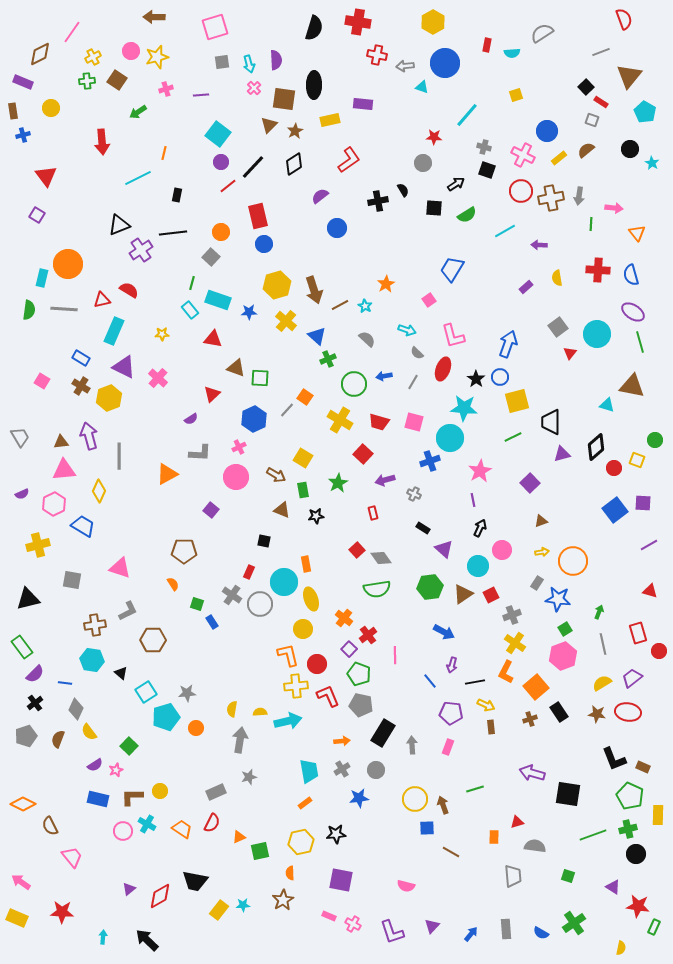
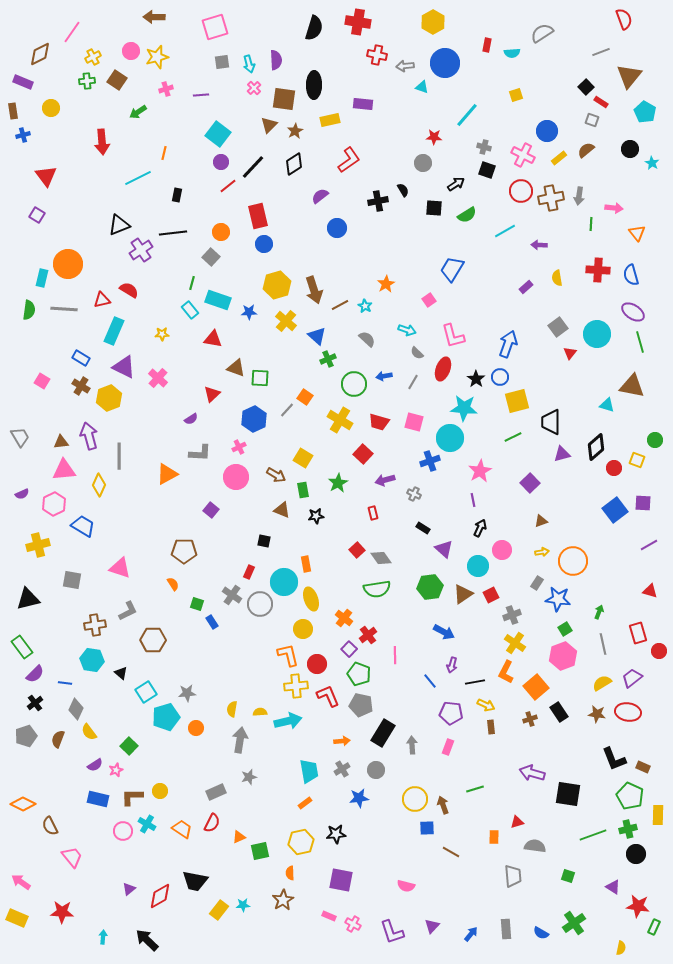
yellow diamond at (99, 491): moved 6 px up
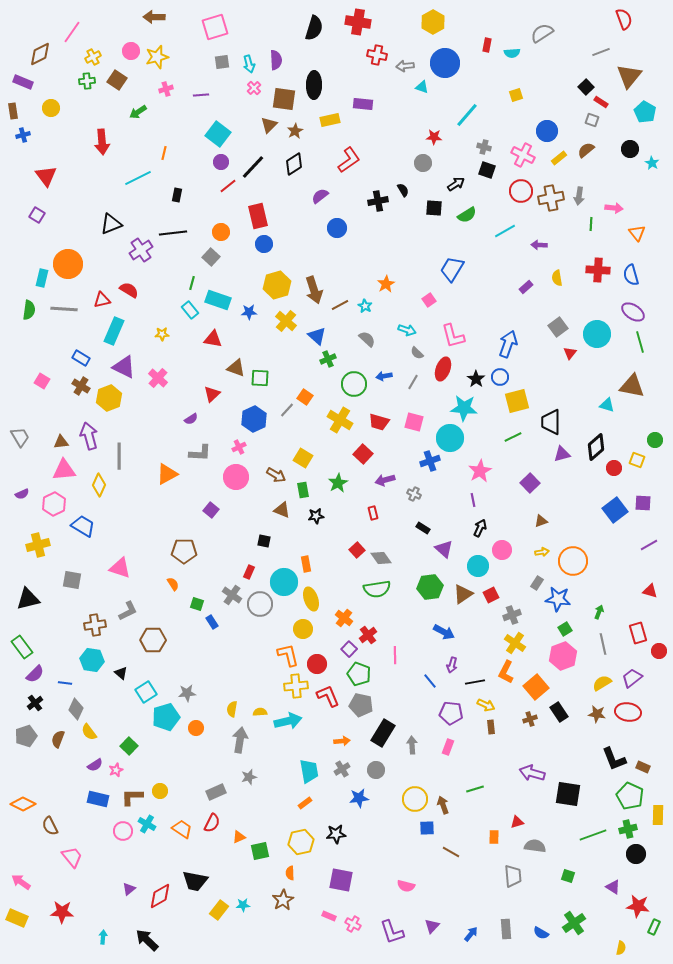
black triangle at (119, 225): moved 8 px left, 1 px up
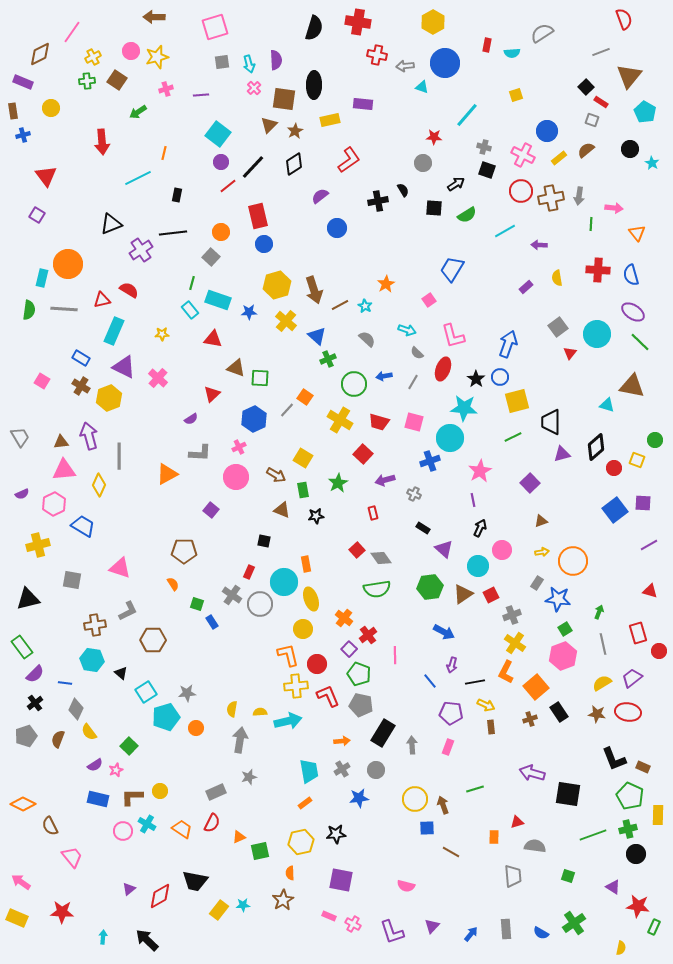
green line at (640, 342): rotated 30 degrees counterclockwise
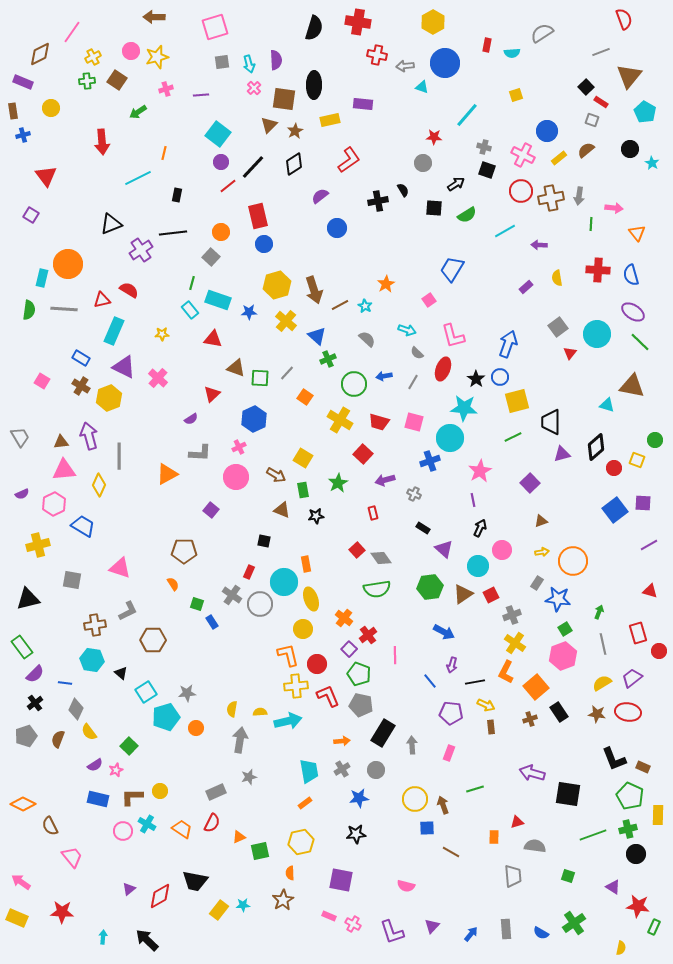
purple square at (37, 215): moved 6 px left
gray line at (287, 410): moved 37 px up
pink rectangle at (448, 747): moved 1 px right, 6 px down
black star at (336, 834): moved 20 px right
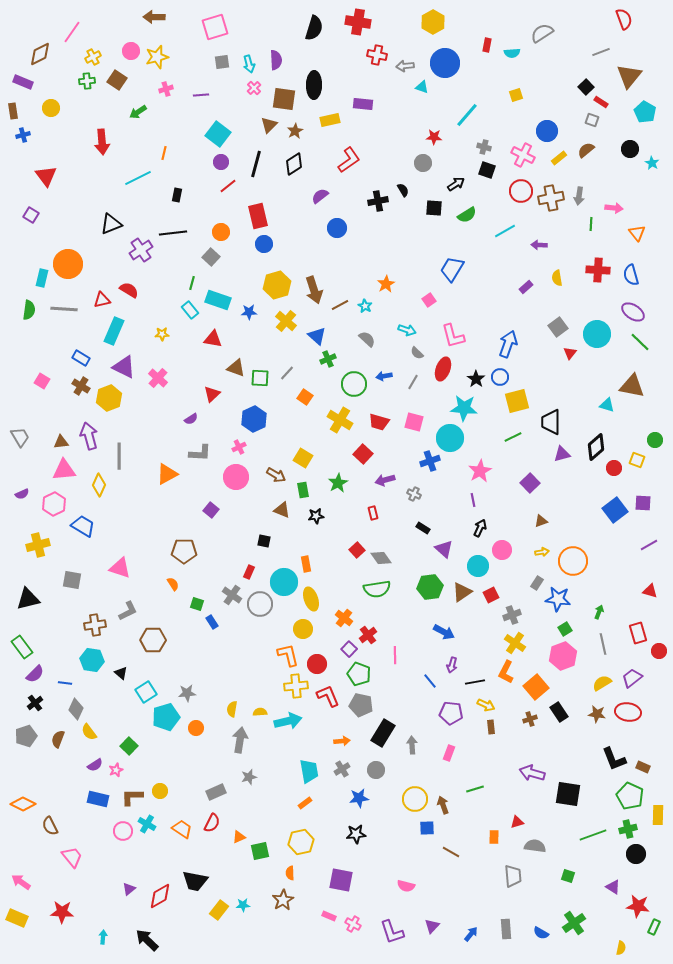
black line at (253, 167): moved 3 px right, 3 px up; rotated 28 degrees counterclockwise
brown triangle at (463, 594): moved 1 px left, 2 px up
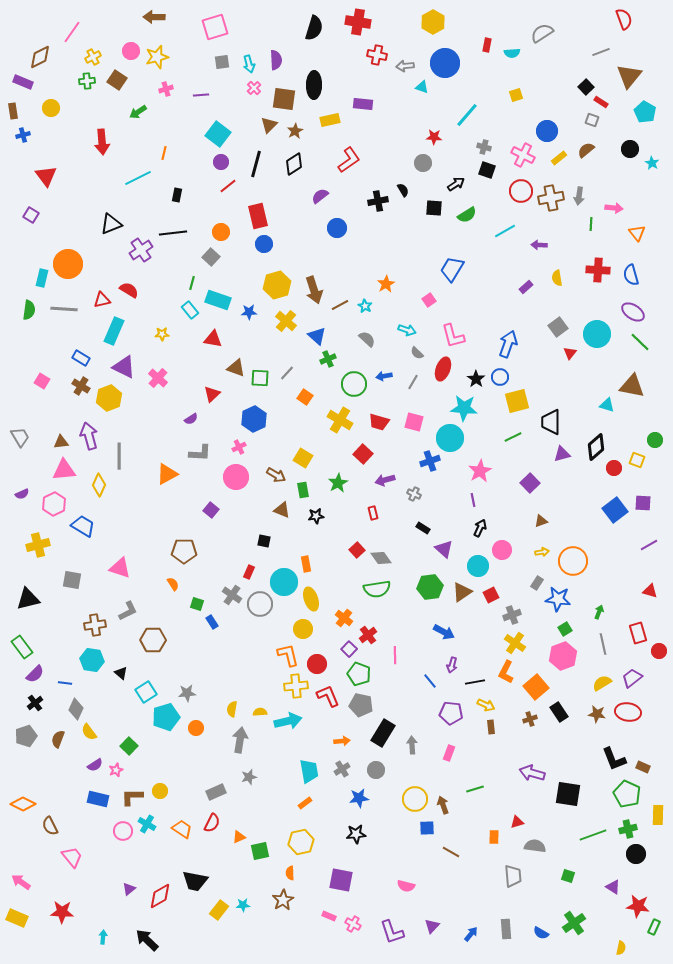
brown diamond at (40, 54): moved 3 px down
green pentagon at (630, 796): moved 3 px left, 2 px up
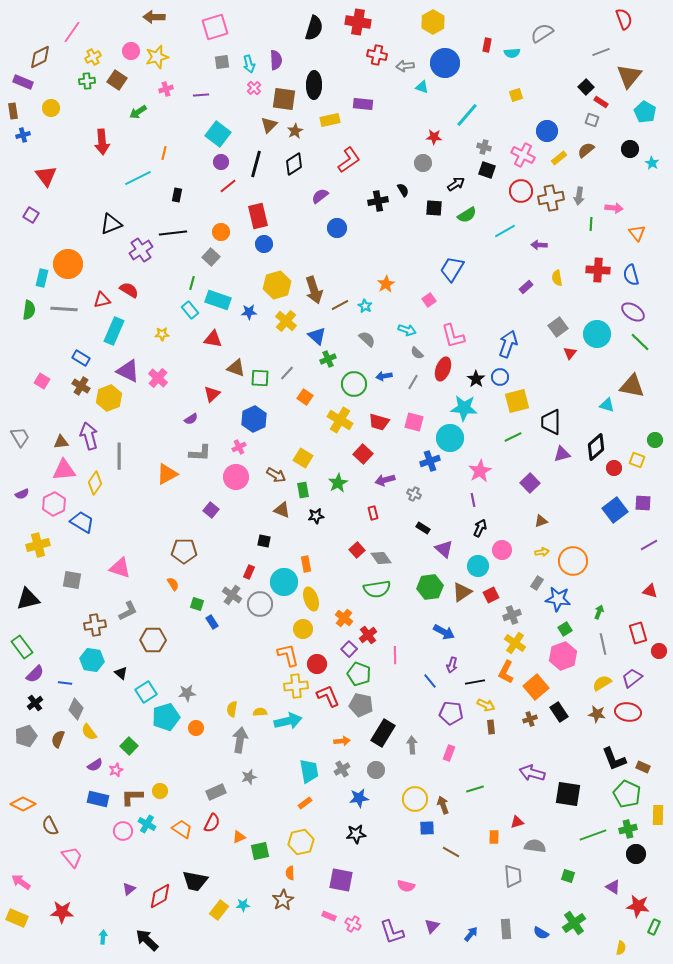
purple triangle at (124, 367): moved 4 px right, 4 px down
yellow diamond at (99, 485): moved 4 px left, 2 px up; rotated 10 degrees clockwise
blue trapezoid at (83, 526): moved 1 px left, 4 px up
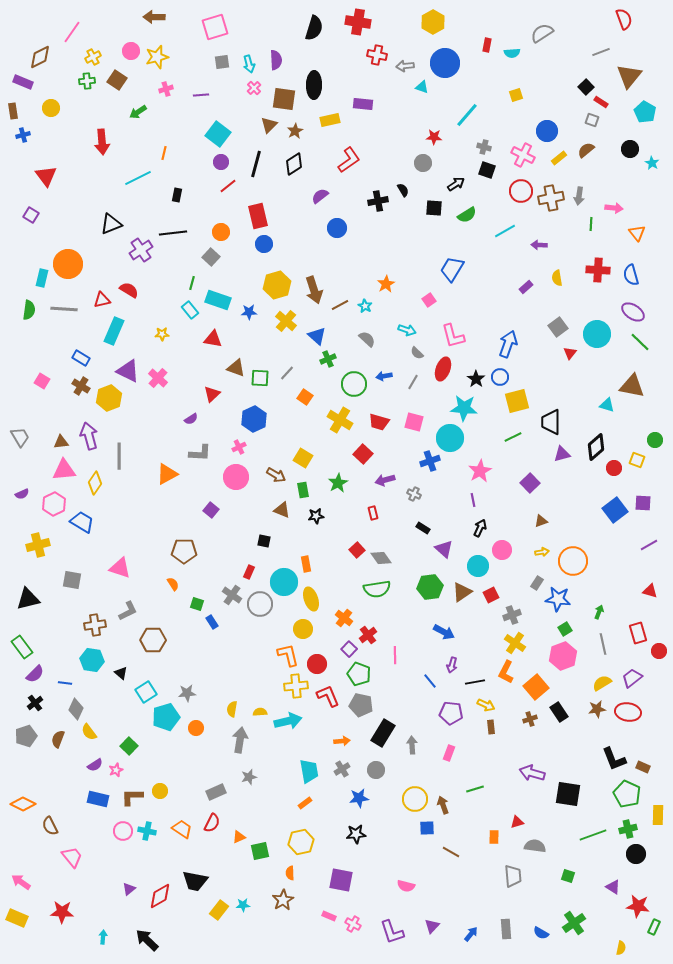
brown star at (597, 714): moved 5 px up; rotated 18 degrees counterclockwise
cyan cross at (147, 824): moved 7 px down; rotated 18 degrees counterclockwise
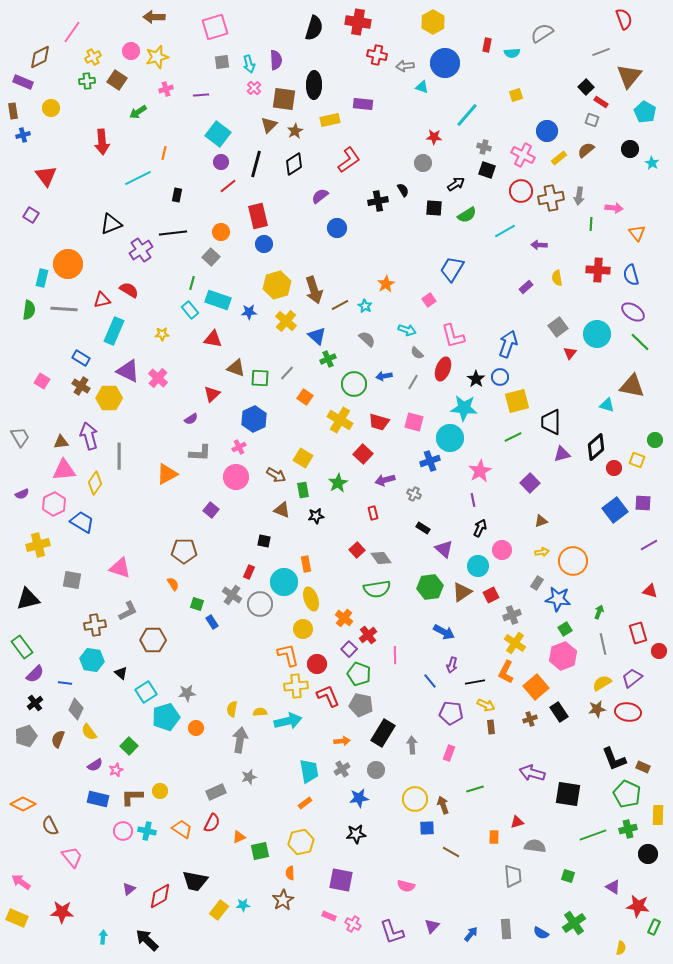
yellow hexagon at (109, 398): rotated 20 degrees clockwise
black circle at (636, 854): moved 12 px right
